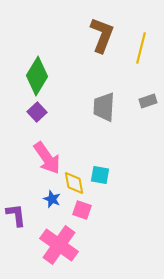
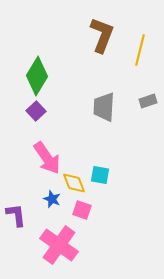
yellow line: moved 1 px left, 2 px down
purple square: moved 1 px left, 1 px up
yellow diamond: rotated 10 degrees counterclockwise
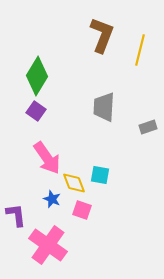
gray rectangle: moved 26 px down
purple square: rotated 12 degrees counterclockwise
pink cross: moved 11 px left
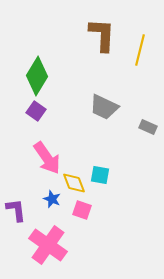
brown L-shape: rotated 18 degrees counterclockwise
gray trapezoid: rotated 68 degrees counterclockwise
gray rectangle: rotated 42 degrees clockwise
purple L-shape: moved 5 px up
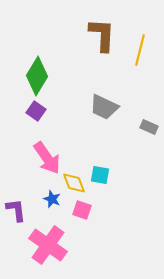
gray rectangle: moved 1 px right
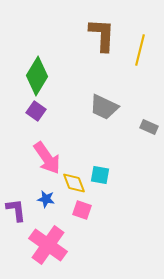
blue star: moved 6 px left; rotated 12 degrees counterclockwise
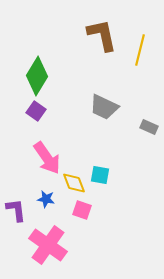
brown L-shape: rotated 15 degrees counterclockwise
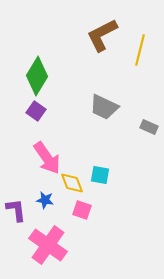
brown L-shape: rotated 105 degrees counterclockwise
yellow diamond: moved 2 px left
blue star: moved 1 px left, 1 px down
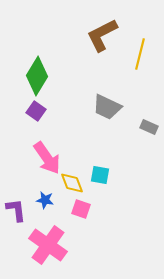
yellow line: moved 4 px down
gray trapezoid: moved 3 px right
pink square: moved 1 px left, 1 px up
